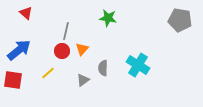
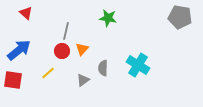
gray pentagon: moved 3 px up
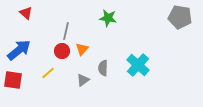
cyan cross: rotated 10 degrees clockwise
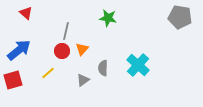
red square: rotated 24 degrees counterclockwise
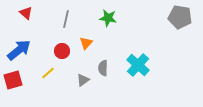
gray line: moved 12 px up
orange triangle: moved 4 px right, 6 px up
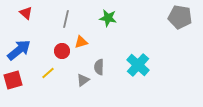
orange triangle: moved 5 px left, 1 px up; rotated 32 degrees clockwise
gray semicircle: moved 4 px left, 1 px up
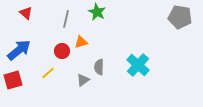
green star: moved 11 px left, 6 px up; rotated 18 degrees clockwise
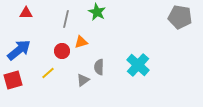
red triangle: rotated 40 degrees counterclockwise
